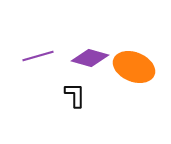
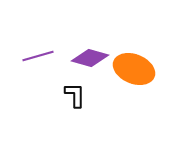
orange ellipse: moved 2 px down
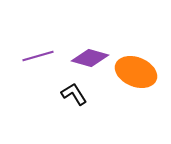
orange ellipse: moved 2 px right, 3 px down
black L-shape: moved 1 px left, 1 px up; rotated 32 degrees counterclockwise
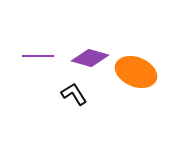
purple line: rotated 16 degrees clockwise
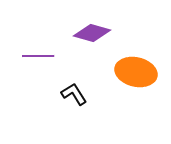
purple diamond: moved 2 px right, 25 px up
orange ellipse: rotated 9 degrees counterclockwise
